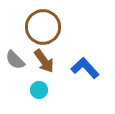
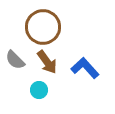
brown arrow: moved 3 px right, 1 px down
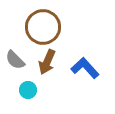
brown arrow: rotated 60 degrees clockwise
cyan circle: moved 11 px left
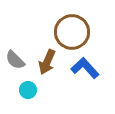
brown circle: moved 29 px right, 5 px down
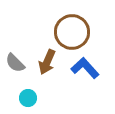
gray semicircle: moved 3 px down
cyan circle: moved 8 px down
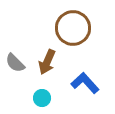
brown circle: moved 1 px right, 4 px up
blue L-shape: moved 15 px down
cyan circle: moved 14 px right
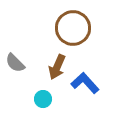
brown arrow: moved 10 px right, 5 px down
cyan circle: moved 1 px right, 1 px down
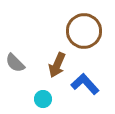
brown circle: moved 11 px right, 3 px down
brown arrow: moved 2 px up
blue L-shape: moved 1 px down
